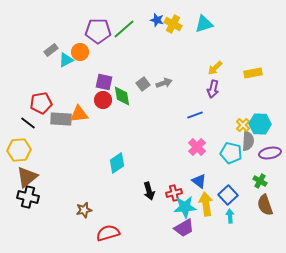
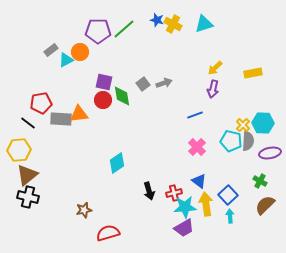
cyan hexagon at (260, 124): moved 3 px right, 1 px up
cyan pentagon at (231, 153): moved 12 px up
brown triangle at (27, 177): moved 2 px up
brown semicircle at (265, 205): rotated 65 degrees clockwise
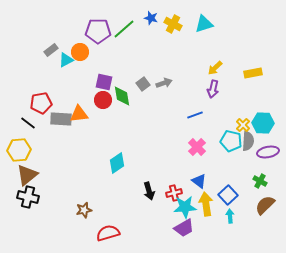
blue star at (157, 20): moved 6 px left, 2 px up
purple ellipse at (270, 153): moved 2 px left, 1 px up
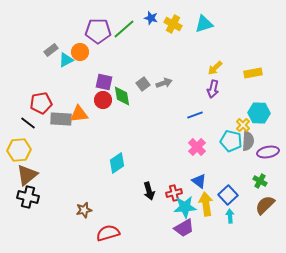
cyan hexagon at (263, 123): moved 4 px left, 10 px up
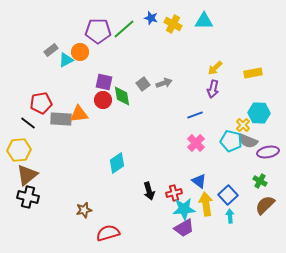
cyan triangle at (204, 24): moved 3 px up; rotated 18 degrees clockwise
gray semicircle at (248, 141): rotated 108 degrees clockwise
pink cross at (197, 147): moved 1 px left, 4 px up
cyan star at (185, 207): moved 1 px left, 2 px down
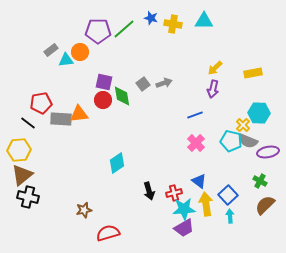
yellow cross at (173, 24): rotated 18 degrees counterclockwise
cyan triangle at (66, 60): rotated 21 degrees clockwise
brown triangle at (27, 175): moved 5 px left
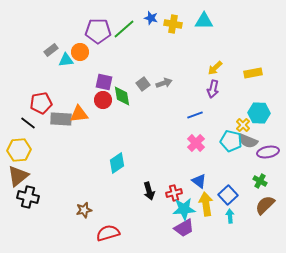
brown triangle at (22, 175): moved 4 px left, 1 px down
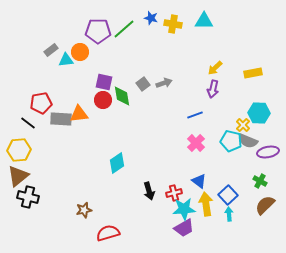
cyan arrow at (230, 216): moved 1 px left, 2 px up
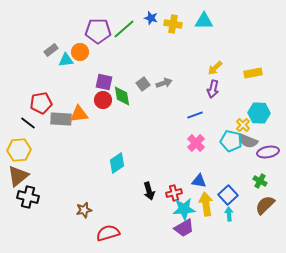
blue triangle at (199, 181): rotated 28 degrees counterclockwise
